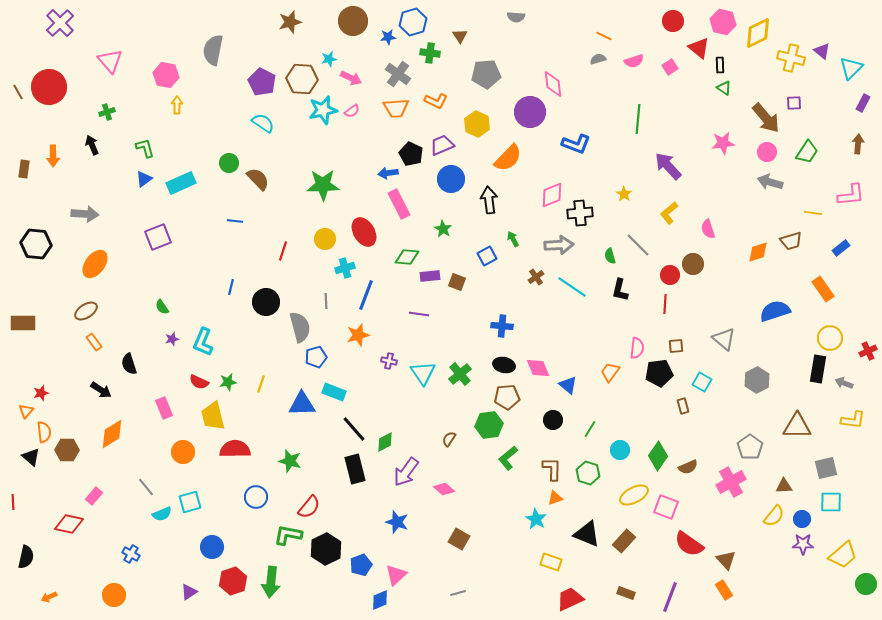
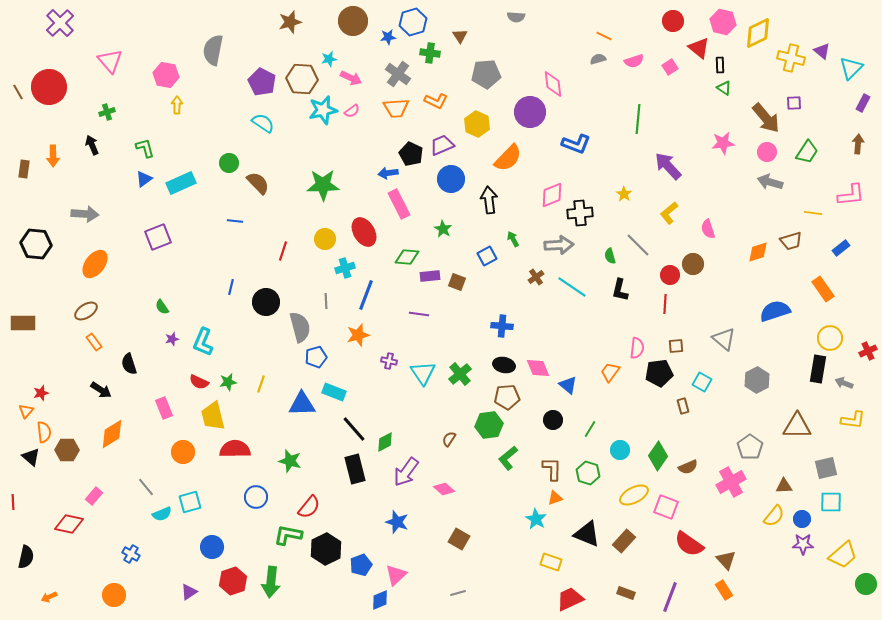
brown semicircle at (258, 179): moved 4 px down
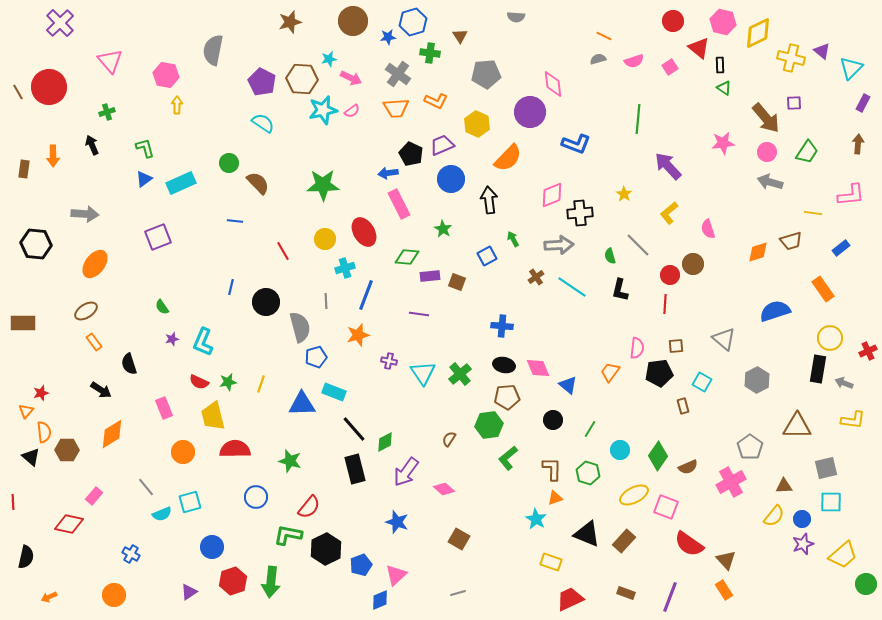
red line at (283, 251): rotated 48 degrees counterclockwise
purple star at (803, 544): rotated 20 degrees counterclockwise
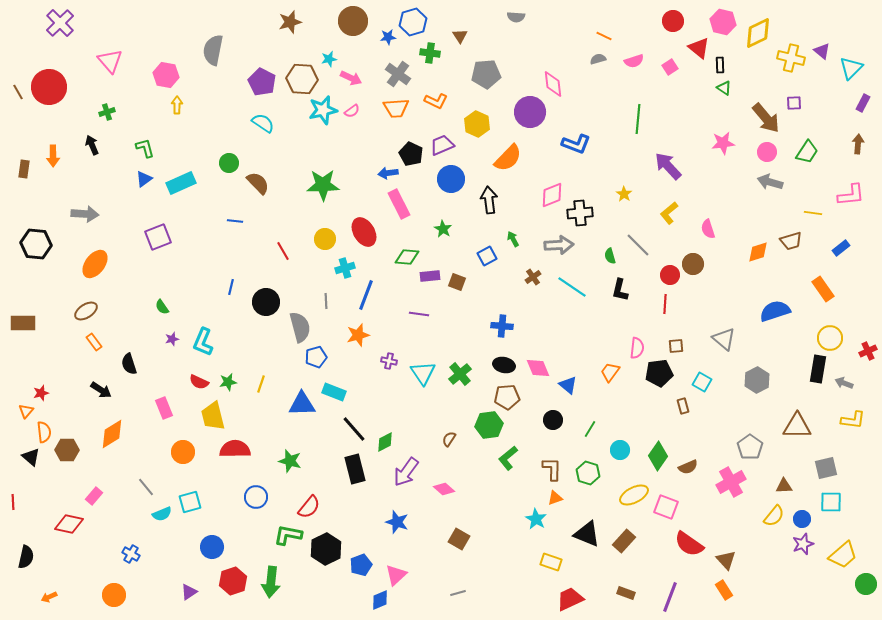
brown cross at (536, 277): moved 3 px left
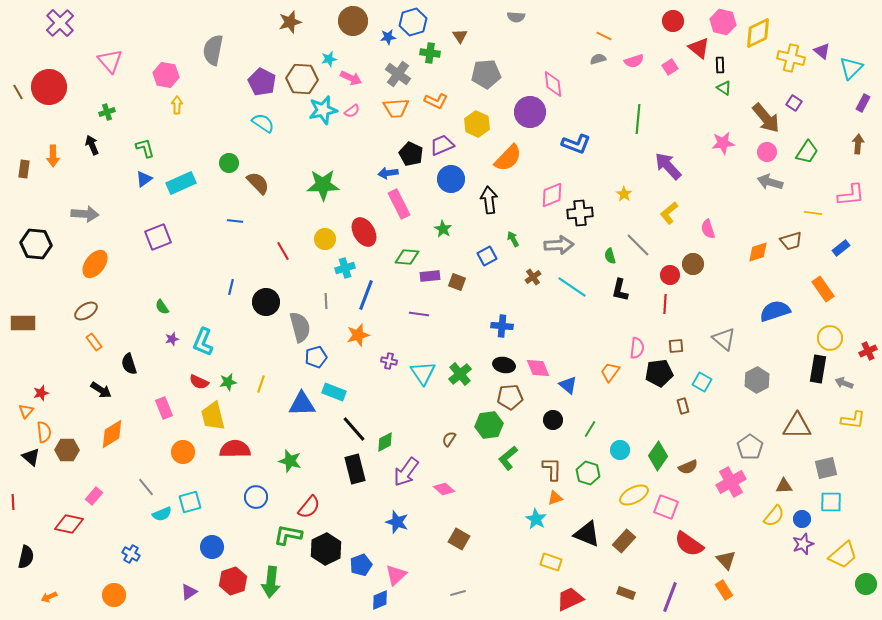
purple square at (794, 103): rotated 35 degrees clockwise
brown pentagon at (507, 397): moved 3 px right
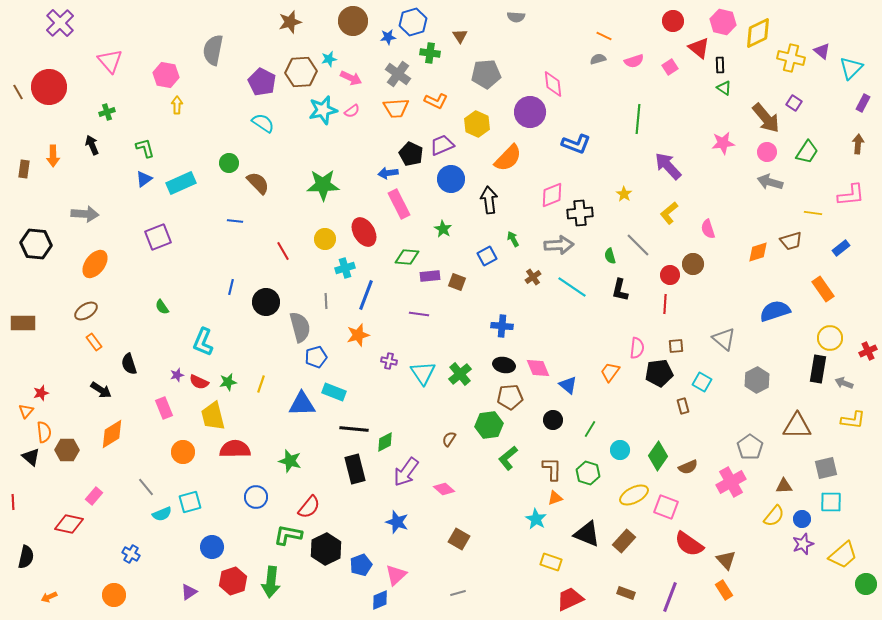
brown hexagon at (302, 79): moved 1 px left, 7 px up; rotated 8 degrees counterclockwise
purple star at (172, 339): moved 5 px right, 36 px down
black line at (354, 429): rotated 44 degrees counterclockwise
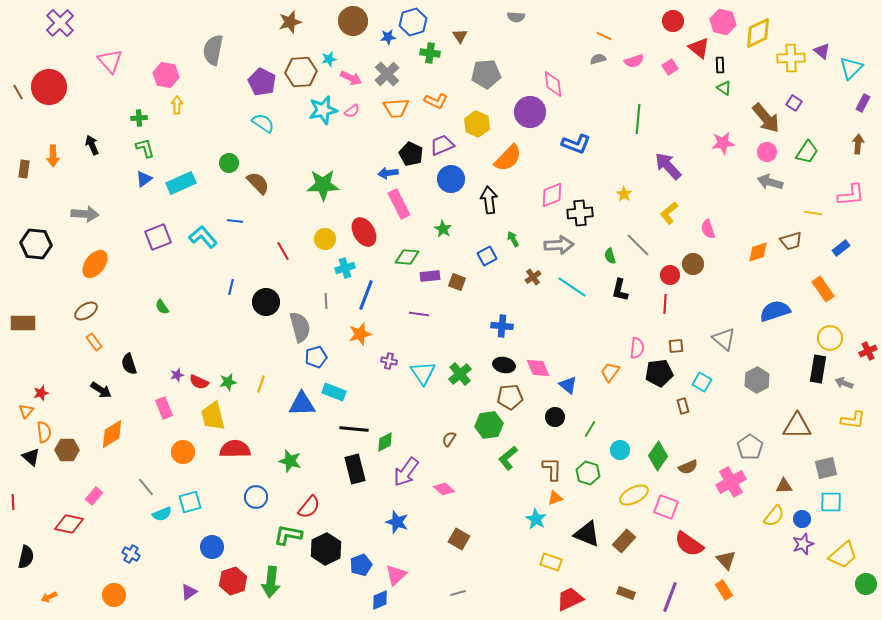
yellow cross at (791, 58): rotated 16 degrees counterclockwise
gray cross at (398, 74): moved 11 px left; rotated 10 degrees clockwise
green cross at (107, 112): moved 32 px right, 6 px down; rotated 14 degrees clockwise
orange star at (358, 335): moved 2 px right, 1 px up
cyan L-shape at (203, 342): moved 105 px up; rotated 116 degrees clockwise
black circle at (553, 420): moved 2 px right, 3 px up
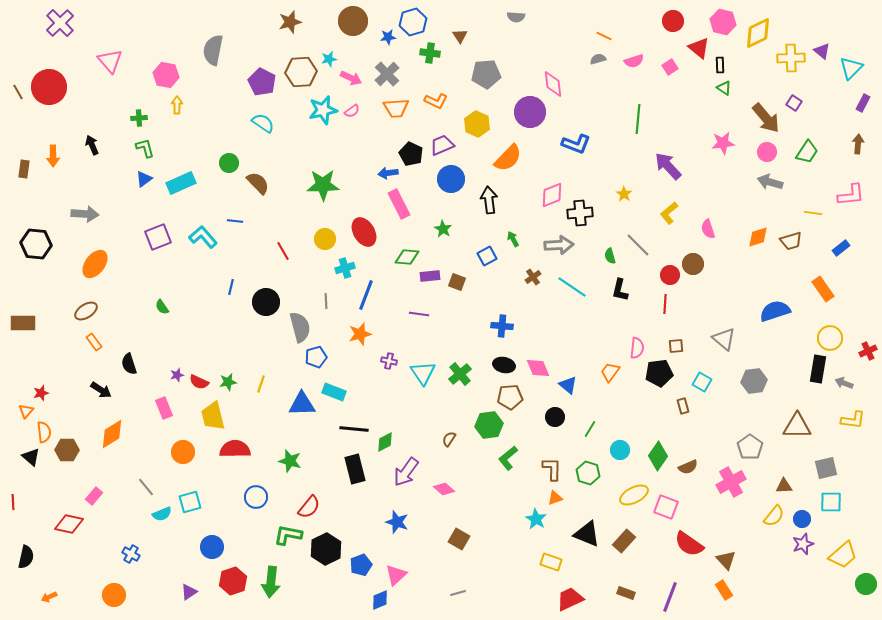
orange diamond at (758, 252): moved 15 px up
gray hexagon at (757, 380): moved 3 px left, 1 px down; rotated 20 degrees clockwise
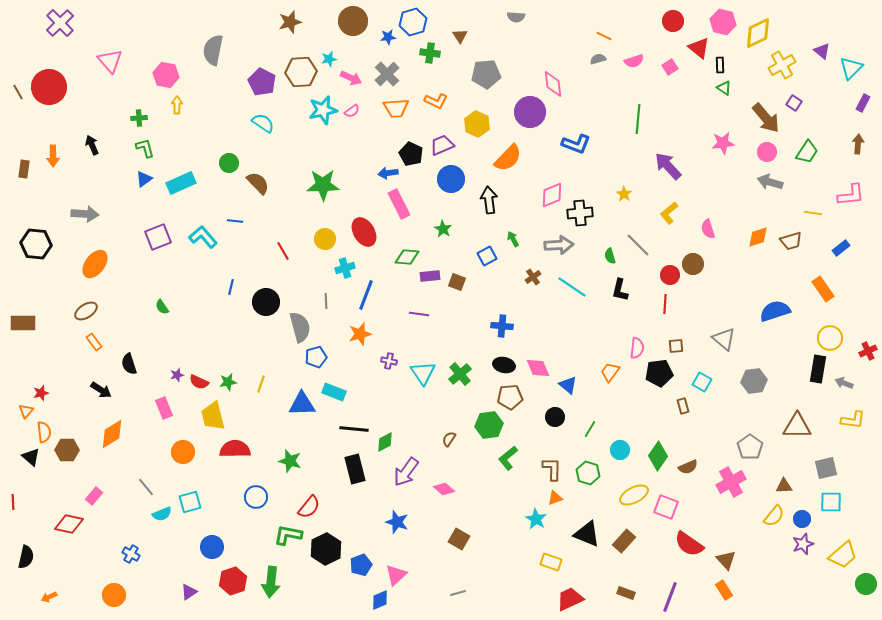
yellow cross at (791, 58): moved 9 px left, 7 px down; rotated 28 degrees counterclockwise
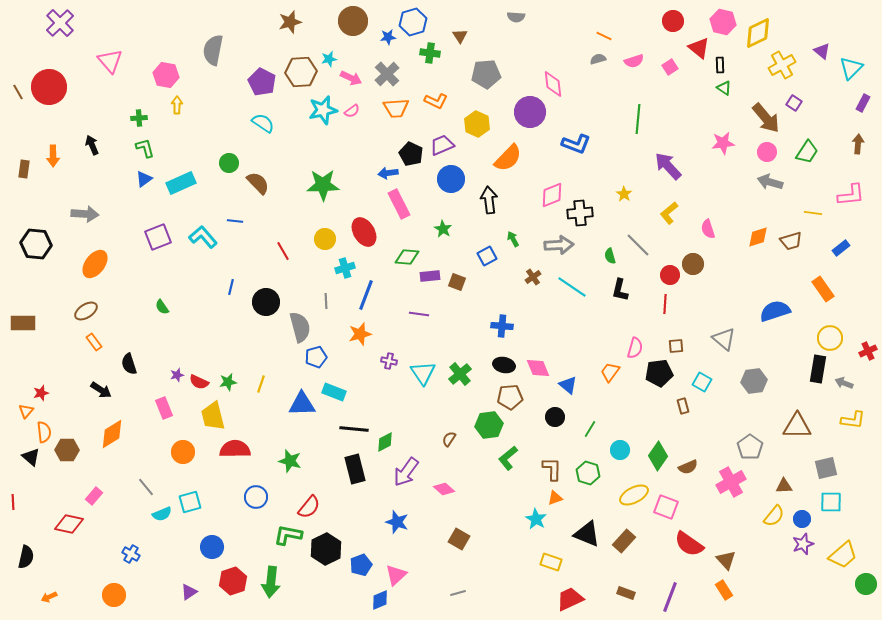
pink semicircle at (637, 348): moved 2 px left; rotated 10 degrees clockwise
